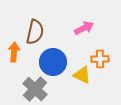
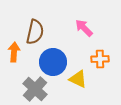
pink arrow: rotated 108 degrees counterclockwise
yellow triangle: moved 4 px left, 4 px down
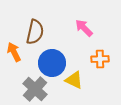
orange arrow: rotated 30 degrees counterclockwise
blue circle: moved 1 px left, 1 px down
yellow triangle: moved 4 px left, 1 px down
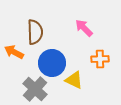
brown semicircle: rotated 15 degrees counterclockwise
orange arrow: rotated 36 degrees counterclockwise
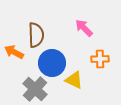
brown semicircle: moved 1 px right, 3 px down
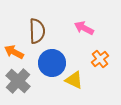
pink arrow: rotated 18 degrees counterclockwise
brown semicircle: moved 1 px right, 4 px up
orange cross: rotated 36 degrees counterclockwise
gray cross: moved 17 px left, 8 px up
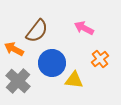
brown semicircle: rotated 40 degrees clockwise
orange arrow: moved 3 px up
yellow triangle: rotated 18 degrees counterclockwise
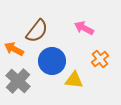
blue circle: moved 2 px up
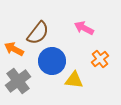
brown semicircle: moved 1 px right, 2 px down
gray cross: rotated 10 degrees clockwise
